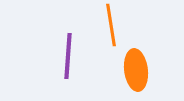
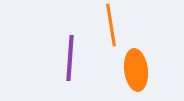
purple line: moved 2 px right, 2 px down
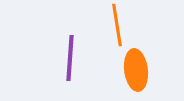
orange line: moved 6 px right
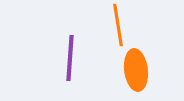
orange line: moved 1 px right
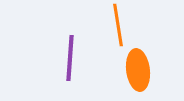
orange ellipse: moved 2 px right
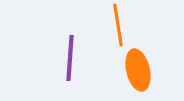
orange ellipse: rotated 6 degrees counterclockwise
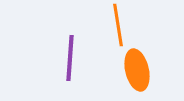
orange ellipse: moved 1 px left
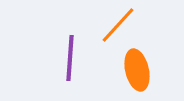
orange line: rotated 51 degrees clockwise
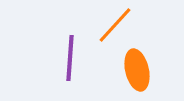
orange line: moved 3 px left
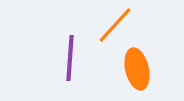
orange ellipse: moved 1 px up
